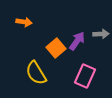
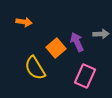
purple arrow: moved 1 px down; rotated 60 degrees counterclockwise
yellow semicircle: moved 1 px left, 5 px up
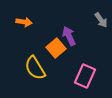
gray arrow: moved 14 px up; rotated 56 degrees clockwise
purple arrow: moved 8 px left, 6 px up
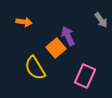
purple arrow: moved 1 px left
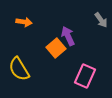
yellow semicircle: moved 16 px left, 1 px down
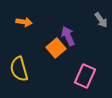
yellow semicircle: rotated 15 degrees clockwise
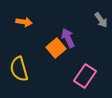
purple arrow: moved 2 px down
pink rectangle: rotated 10 degrees clockwise
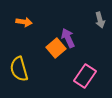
gray arrow: moved 1 px left; rotated 21 degrees clockwise
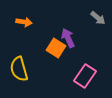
gray arrow: moved 2 px left, 2 px up; rotated 35 degrees counterclockwise
orange square: rotated 18 degrees counterclockwise
